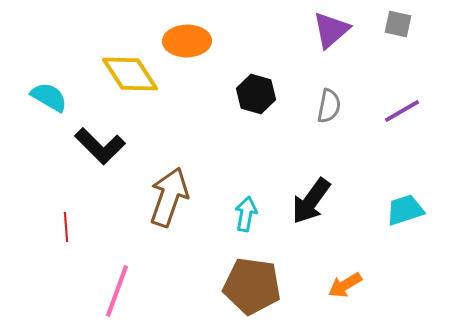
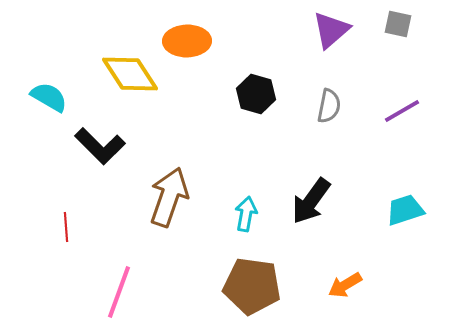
pink line: moved 2 px right, 1 px down
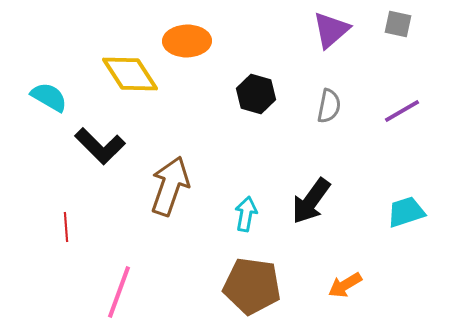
brown arrow: moved 1 px right, 11 px up
cyan trapezoid: moved 1 px right, 2 px down
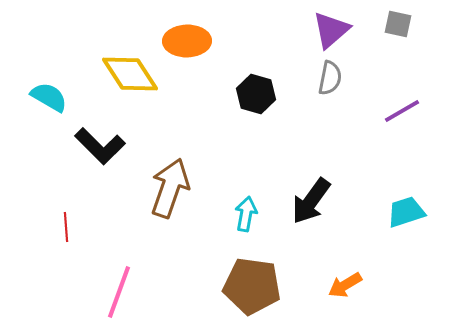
gray semicircle: moved 1 px right, 28 px up
brown arrow: moved 2 px down
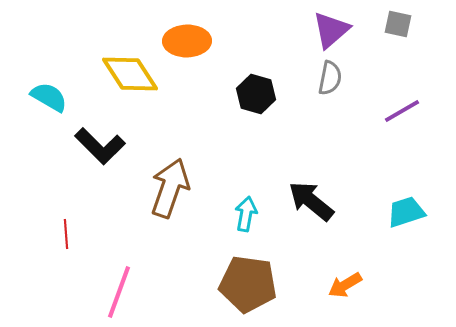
black arrow: rotated 93 degrees clockwise
red line: moved 7 px down
brown pentagon: moved 4 px left, 2 px up
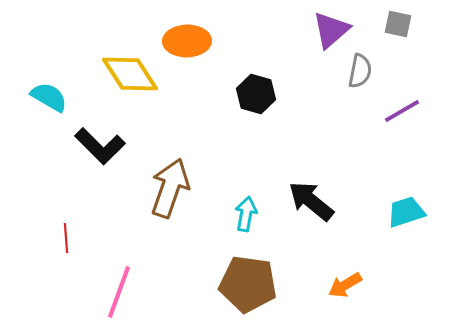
gray semicircle: moved 30 px right, 7 px up
red line: moved 4 px down
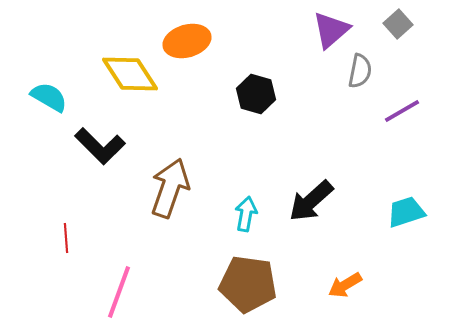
gray square: rotated 36 degrees clockwise
orange ellipse: rotated 15 degrees counterclockwise
black arrow: rotated 81 degrees counterclockwise
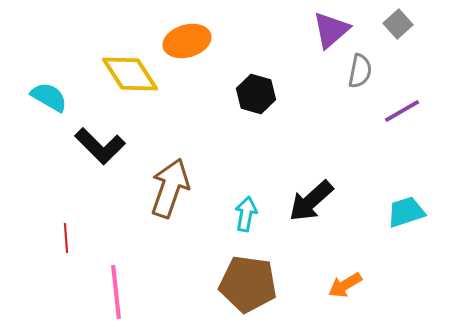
pink line: moved 3 px left; rotated 26 degrees counterclockwise
